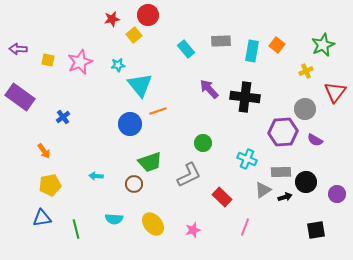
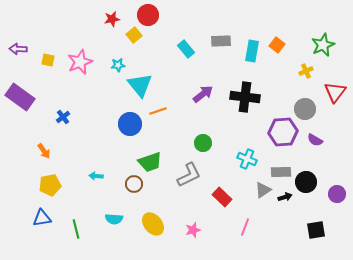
purple arrow at (209, 89): moved 6 px left, 5 px down; rotated 95 degrees clockwise
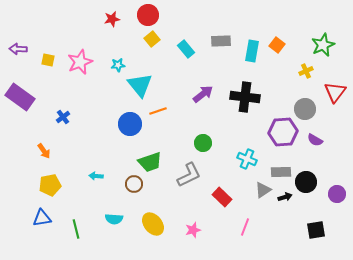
yellow square at (134, 35): moved 18 px right, 4 px down
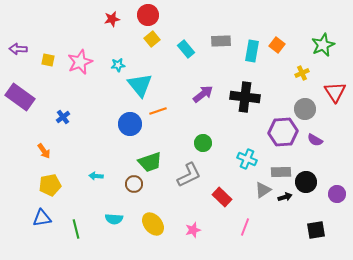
yellow cross at (306, 71): moved 4 px left, 2 px down
red triangle at (335, 92): rotated 10 degrees counterclockwise
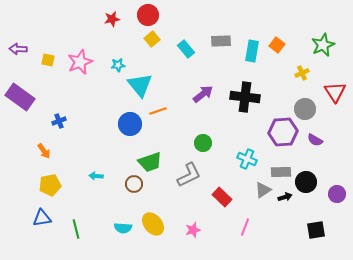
blue cross at (63, 117): moved 4 px left, 4 px down; rotated 16 degrees clockwise
cyan semicircle at (114, 219): moved 9 px right, 9 px down
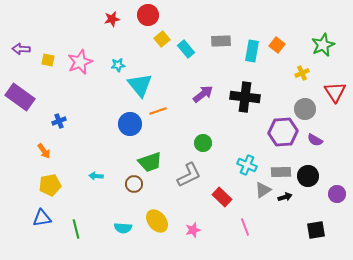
yellow square at (152, 39): moved 10 px right
purple arrow at (18, 49): moved 3 px right
cyan cross at (247, 159): moved 6 px down
black circle at (306, 182): moved 2 px right, 6 px up
yellow ellipse at (153, 224): moved 4 px right, 3 px up
pink line at (245, 227): rotated 42 degrees counterclockwise
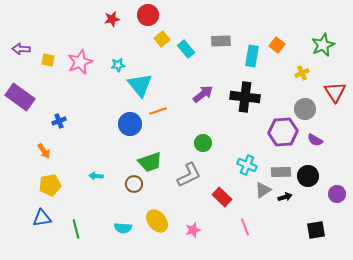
cyan rectangle at (252, 51): moved 5 px down
